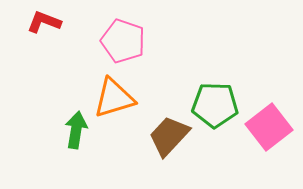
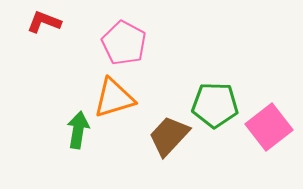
pink pentagon: moved 1 px right, 2 px down; rotated 9 degrees clockwise
green arrow: moved 2 px right
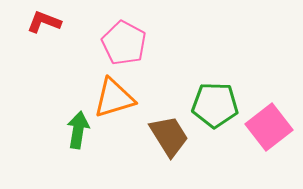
brown trapezoid: rotated 105 degrees clockwise
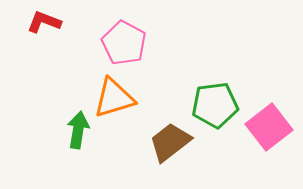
green pentagon: rotated 9 degrees counterclockwise
brown trapezoid: moved 1 px right, 6 px down; rotated 96 degrees counterclockwise
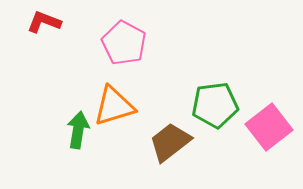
orange triangle: moved 8 px down
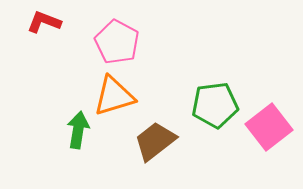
pink pentagon: moved 7 px left, 1 px up
orange triangle: moved 10 px up
brown trapezoid: moved 15 px left, 1 px up
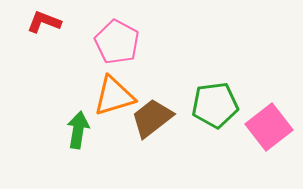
brown trapezoid: moved 3 px left, 23 px up
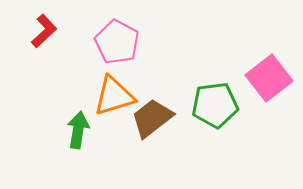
red L-shape: moved 9 px down; rotated 116 degrees clockwise
pink square: moved 49 px up
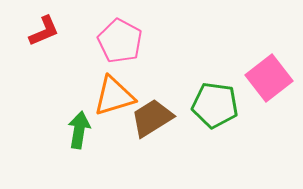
red L-shape: rotated 20 degrees clockwise
pink pentagon: moved 3 px right, 1 px up
green pentagon: rotated 15 degrees clockwise
brown trapezoid: rotated 6 degrees clockwise
green arrow: moved 1 px right
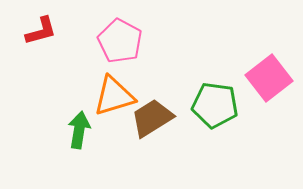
red L-shape: moved 3 px left; rotated 8 degrees clockwise
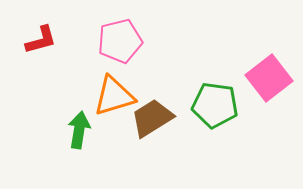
red L-shape: moved 9 px down
pink pentagon: rotated 30 degrees clockwise
